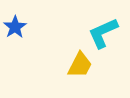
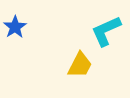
cyan L-shape: moved 3 px right, 2 px up
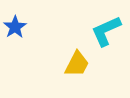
yellow trapezoid: moved 3 px left, 1 px up
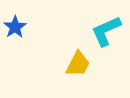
yellow trapezoid: moved 1 px right
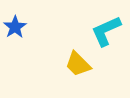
yellow trapezoid: rotated 108 degrees clockwise
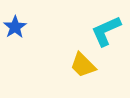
yellow trapezoid: moved 5 px right, 1 px down
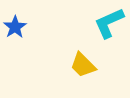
cyan L-shape: moved 3 px right, 8 px up
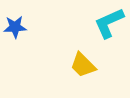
blue star: rotated 30 degrees clockwise
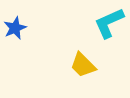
blue star: moved 1 px down; rotated 20 degrees counterclockwise
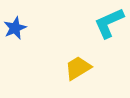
yellow trapezoid: moved 5 px left, 3 px down; rotated 104 degrees clockwise
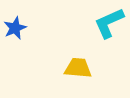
yellow trapezoid: rotated 36 degrees clockwise
